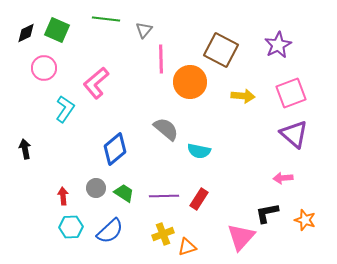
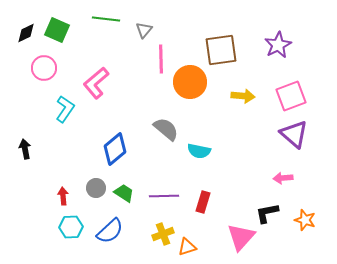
brown square: rotated 36 degrees counterclockwise
pink square: moved 3 px down
red rectangle: moved 4 px right, 3 px down; rotated 15 degrees counterclockwise
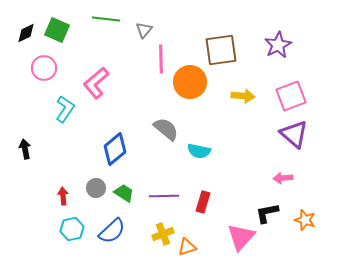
cyan hexagon: moved 1 px right, 2 px down; rotated 10 degrees counterclockwise
blue semicircle: moved 2 px right
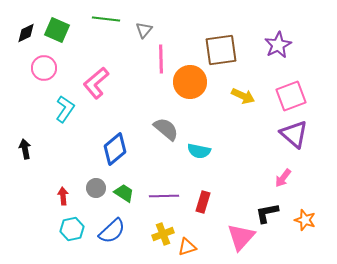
yellow arrow: rotated 20 degrees clockwise
pink arrow: rotated 48 degrees counterclockwise
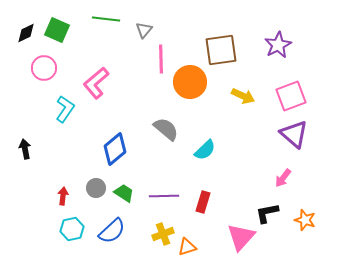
cyan semicircle: moved 6 px right, 1 px up; rotated 55 degrees counterclockwise
red arrow: rotated 12 degrees clockwise
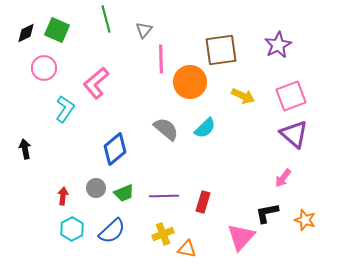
green line: rotated 68 degrees clockwise
cyan semicircle: moved 22 px up
green trapezoid: rotated 125 degrees clockwise
cyan hexagon: rotated 15 degrees counterclockwise
orange triangle: moved 2 px down; rotated 30 degrees clockwise
